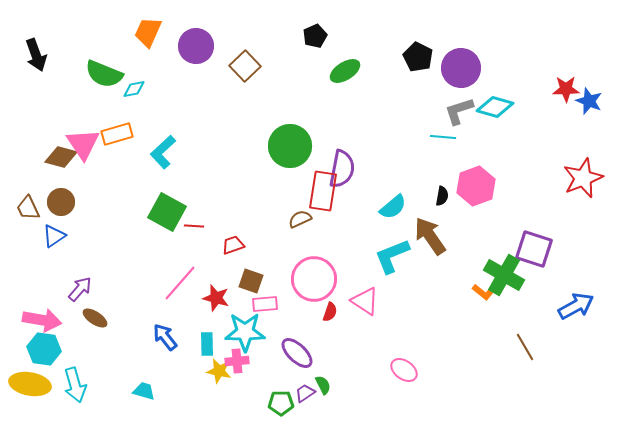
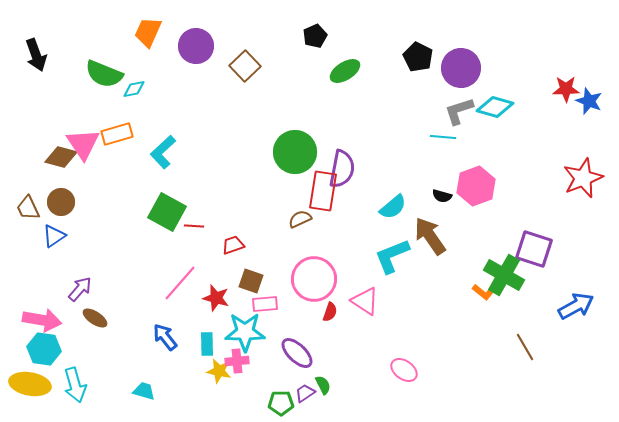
green circle at (290, 146): moved 5 px right, 6 px down
black semicircle at (442, 196): rotated 96 degrees clockwise
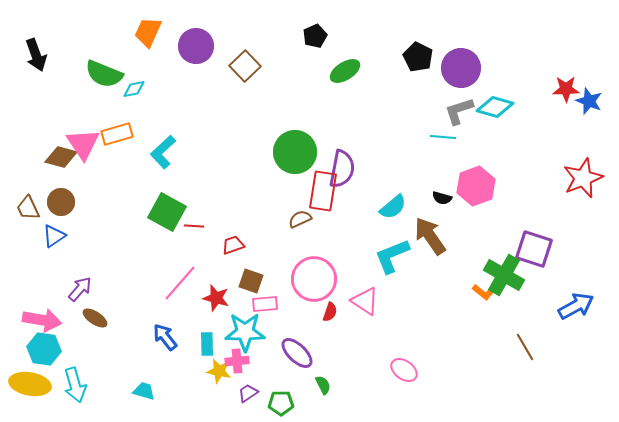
black semicircle at (442, 196): moved 2 px down
purple trapezoid at (305, 393): moved 57 px left
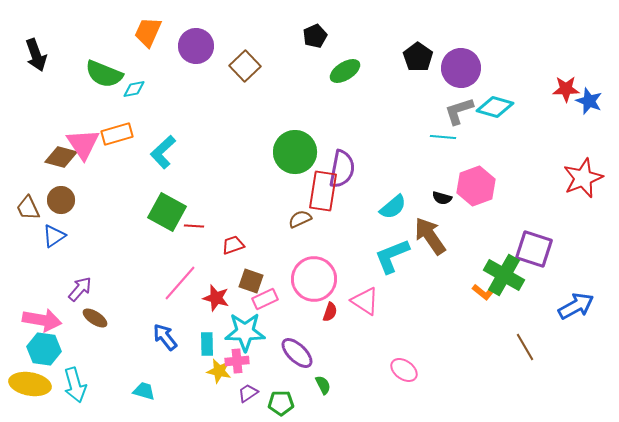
black pentagon at (418, 57): rotated 8 degrees clockwise
brown circle at (61, 202): moved 2 px up
pink rectangle at (265, 304): moved 5 px up; rotated 20 degrees counterclockwise
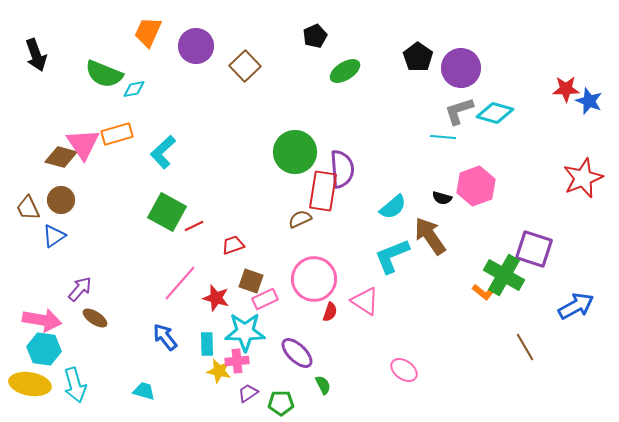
cyan diamond at (495, 107): moved 6 px down
purple semicircle at (342, 169): rotated 15 degrees counterclockwise
red line at (194, 226): rotated 30 degrees counterclockwise
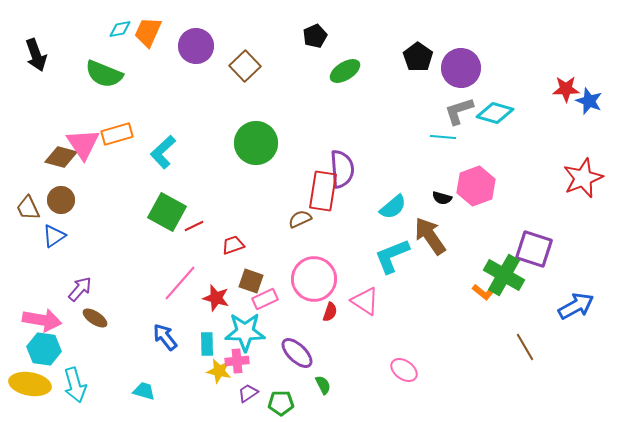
cyan diamond at (134, 89): moved 14 px left, 60 px up
green circle at (295, 152): moved 39 px left, 9 px up
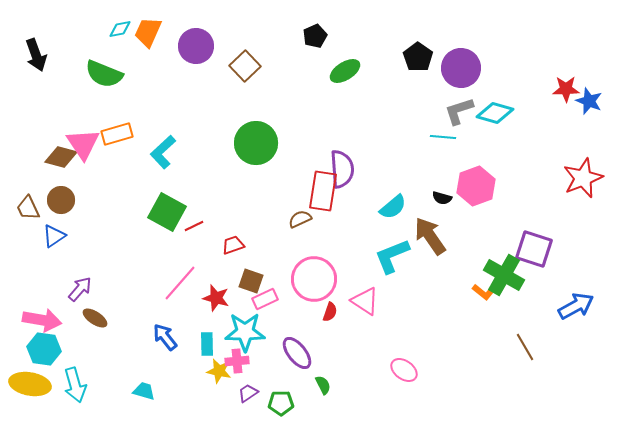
purple ellipse at (297, 353): rotated 8 degrees clockwise
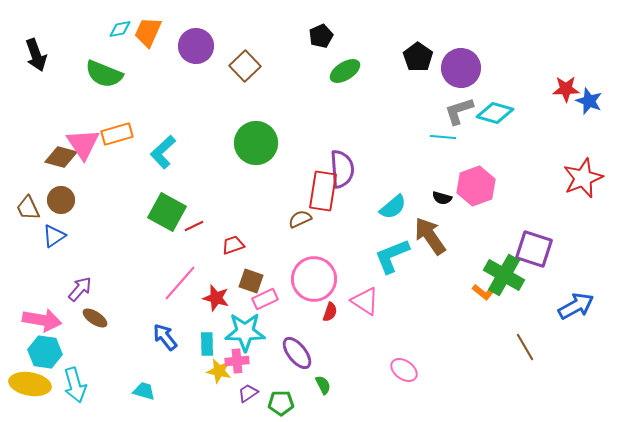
black pentagon at (315, 36): moved 6 px right
cyan hexagon at (44, 349): moved 1 px right, 3 px down
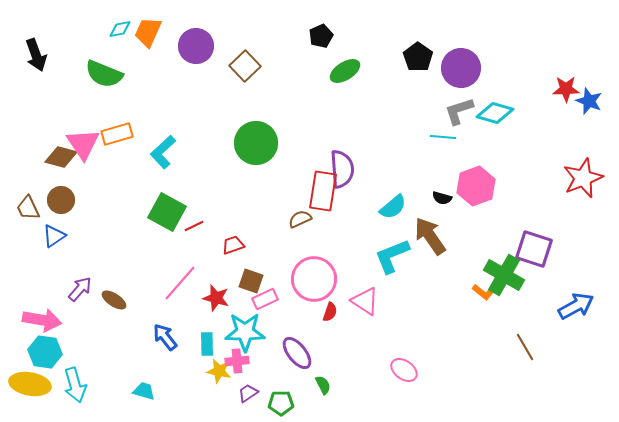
brown ellipse at (95, 318): moved 19 px right, 18 px up
